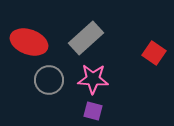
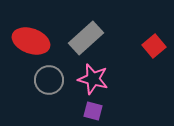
red ellipse: moved 2 px right, 1 px up
red square: moved 7 px up; rotated 15 degrees clockwise
pink star: rotated 12 degrees clockwise
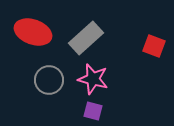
red ellipse: moved 2 px right, 9 px up
red square: rotated 30 degrees counterclockwise
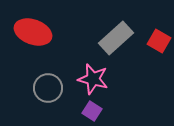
gray rectangle: moved 30 px right
red square: moved 5 px right, 5 px up; rotated 10 degrees clockwise
gray circle: moved 1 px left, 8 px down
purple square: moved 1 px left; rotated 18 degrees clockwise
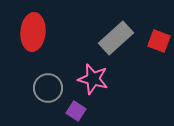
red ellipse: rotated 75 degrees clockwise
red square: rotated 10 degrees counterclockwise
purple square: moved 16 px left
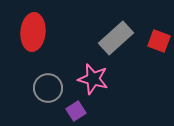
purple square: rotated 24 degrees clockwise
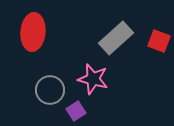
gray circle: moved 2 px right, 2 px down
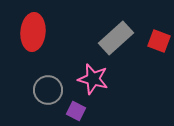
gray circle: moved 2 px left
purple square: rotated 30 degrees counterclockwise
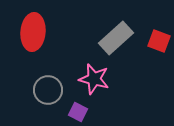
pink star: moved 1 px right
purple square: moved 2 px right, 1 px down
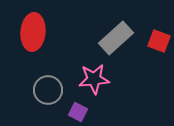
pink star: rotated 20 degrees counterclockwise
